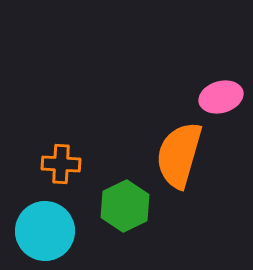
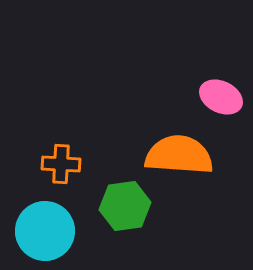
pink ellipse: rotated 42 degrees clockwise
orange semicircle: rotated 78 degrees clockwise
green hexagon: rotated 18 degrees clockwise
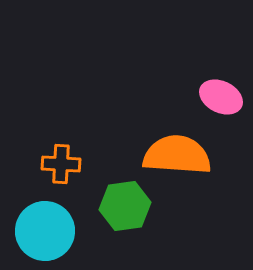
orange semicircle: moved 2 px left
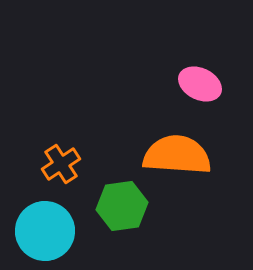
pink ellipse: moved 21 px left, 13 px up
orange cross: rotated 36 degrees counterclockwise
green hexagon: moved 3 px left
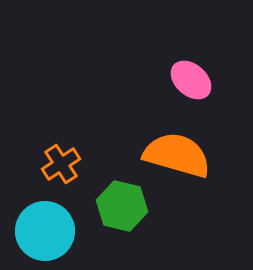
pink ellipse: moved 9 px left, 4 px up; rotated 15 degrees clockwise
orange semicircle: rotated 12 degrees clockwise
green hexagon: rotated 21 degrees clockwise
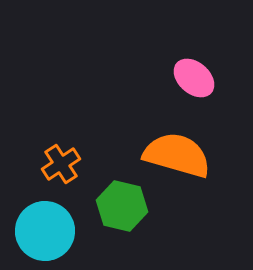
pink ellipse: moved 3 px right, 2 px up
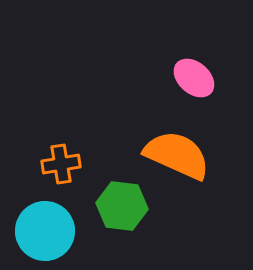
orange semicircle: rotated 8 degrees clockwise
orange cross: rotated 24 degrees clockwise
green hexagon: rotated 6 degrees counterclockwise
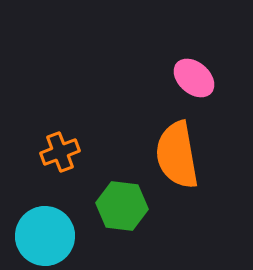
orange semicircle: rotated 124 degrees counterclockwise
orange cross: moved 1 px left, 12 px up; rotated 12 degrees counterclockwise
cyan circle: moved 5 px down
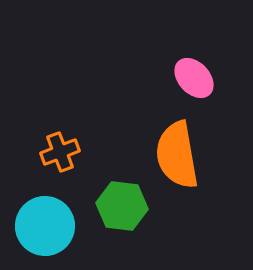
pink ellipse: rotated 6 degrees clockwise
cyan circle: moved 10 px up
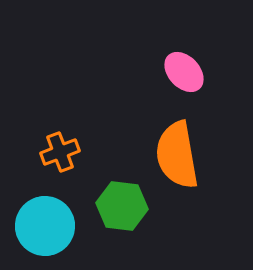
pink ellipse: moved 10 px left, 6 px up
